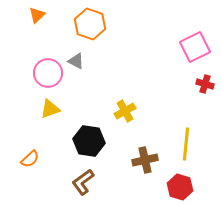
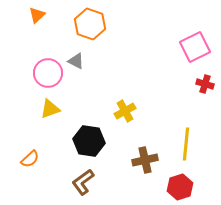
red hexagon: rotated 25 degrees clockwise
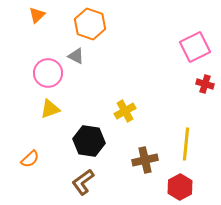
gray triangle: moved 5 px up
red hexagon: rotated 10 degrees counterclockwise
